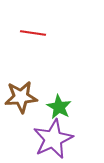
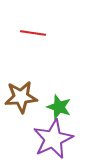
green star: rotated 10 degrees counterclockwise
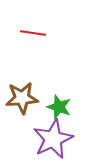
brown star: moved 1 px right, 1 px down
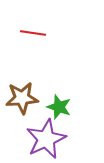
purple star: moved 7 px left
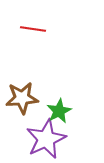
red line: moved 4 px up
green star: moved 4 px down; rotated 25 degrees clockwise
